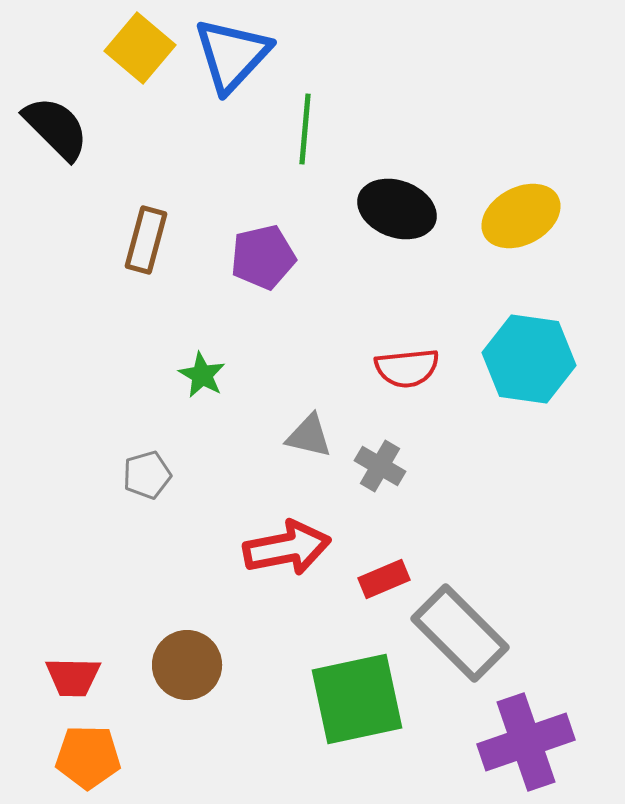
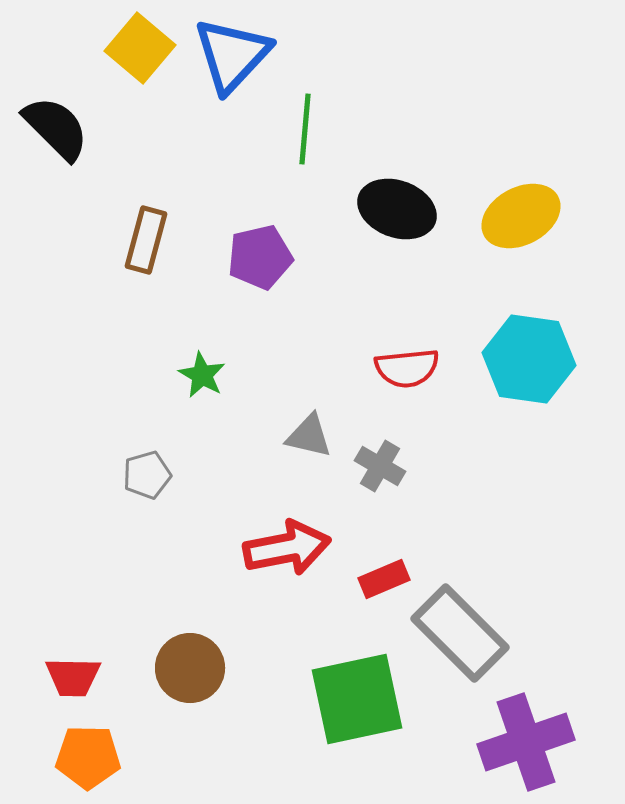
purple pentagon: moved 3 px left
brown circle: moved 3 px right, 3 px down
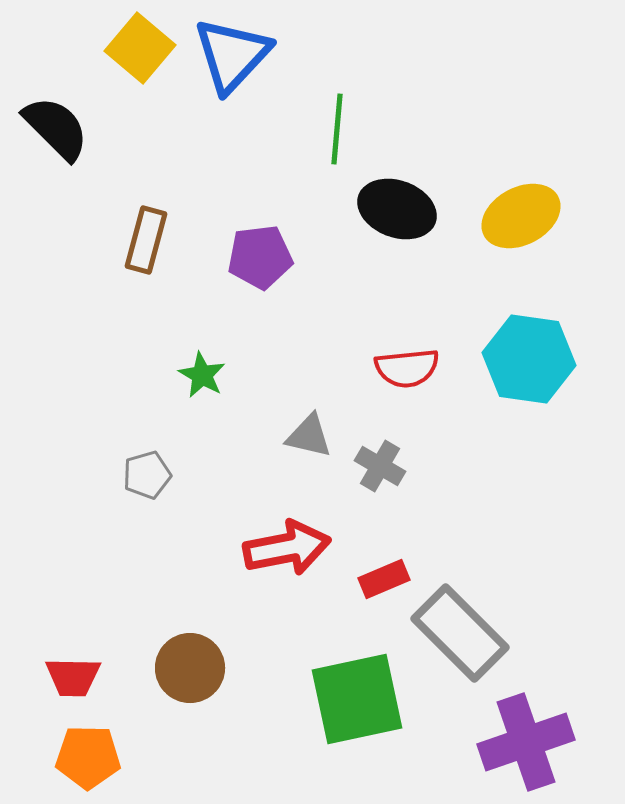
green line: moved 32 px right
purple pentagon: rotated 6 degrees clockwise
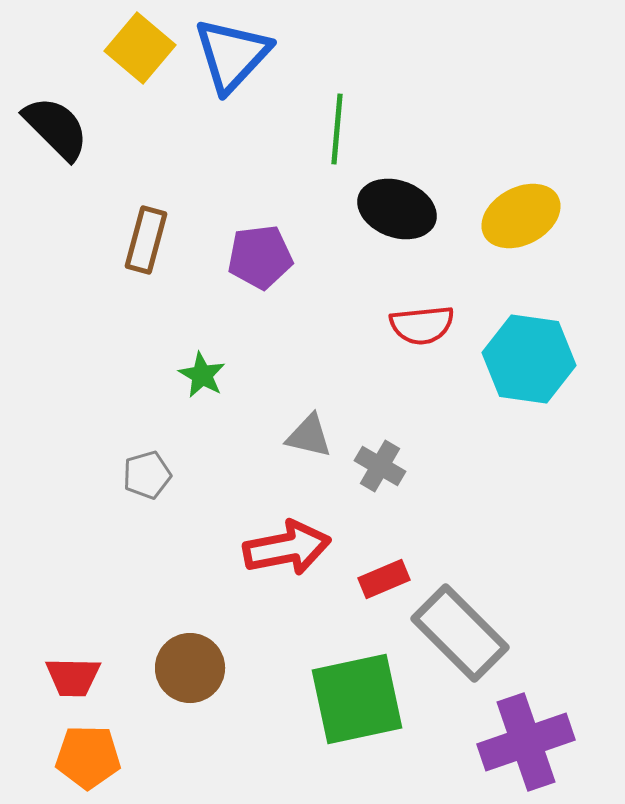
red semicircle: moved 15 px right, 43 px up
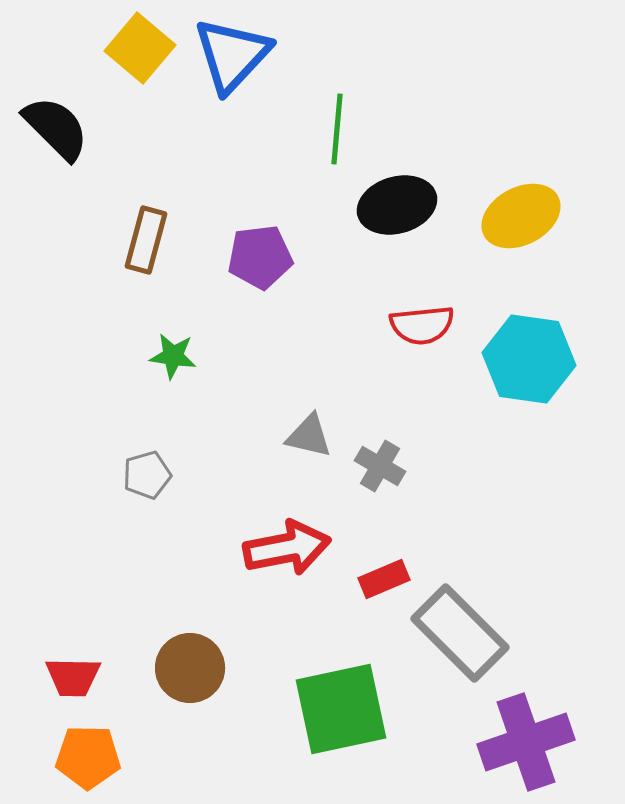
black ellipse: moved 4 px up; rotated 36 degrees counterclockwise
green star: moved 29 px left, 19 px up; rotated 21 degrees counterclockwise
green square: moved 16 px left, 10 px down
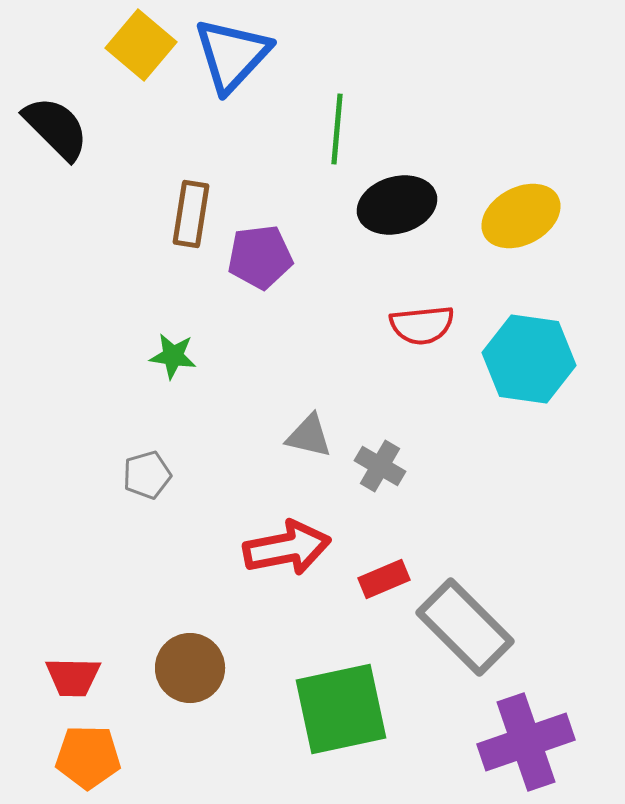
yellow square: moved 1 px right, 3 px up
brown rectangle: moved 45 px right, 26 px up; rotated 6 degrees counterclockwise
gray rectangle: moved 5 px right, 6 px up
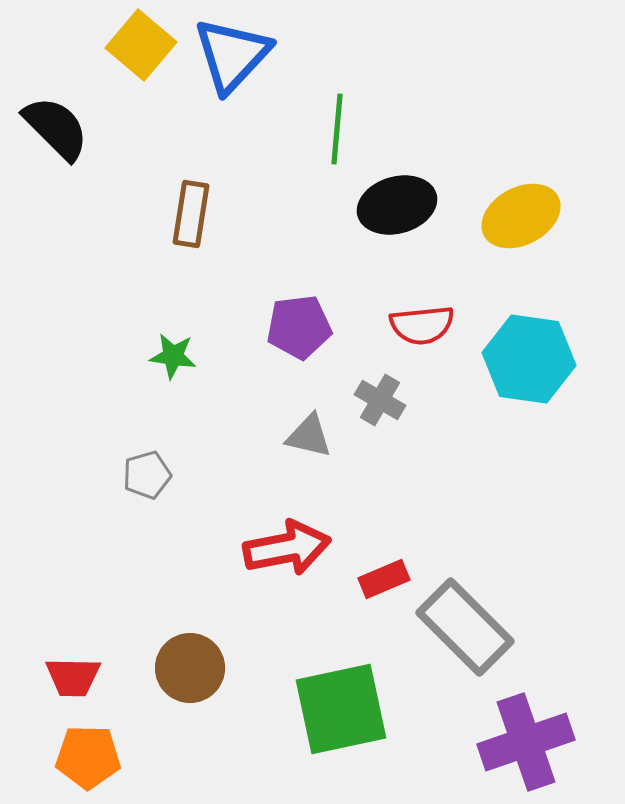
purple pentagon: moved 39 px right, 70 px down
gray cross: moved 66 px up
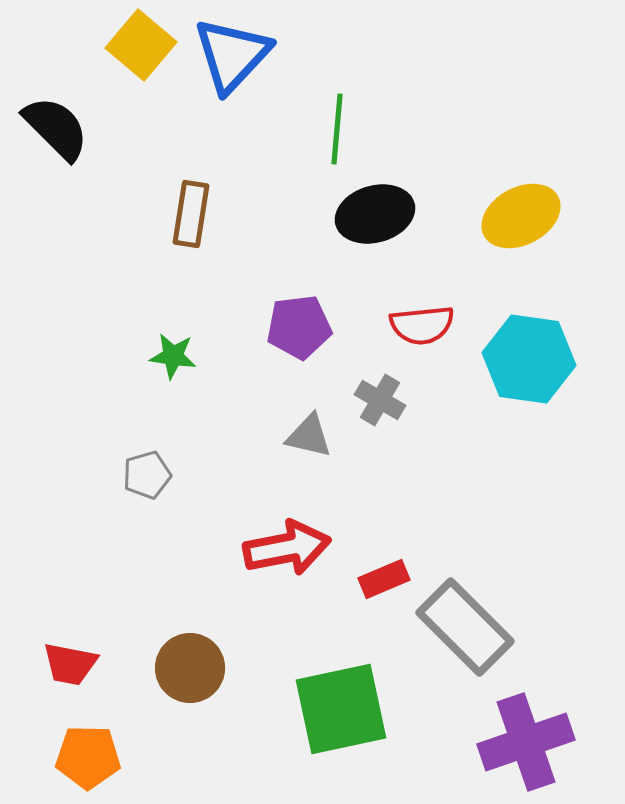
black ellipse: moved 22 px left, 9 px down
red trapezoid: moved 3 px left, 13 px up; rotated 10 degrees clockwise
